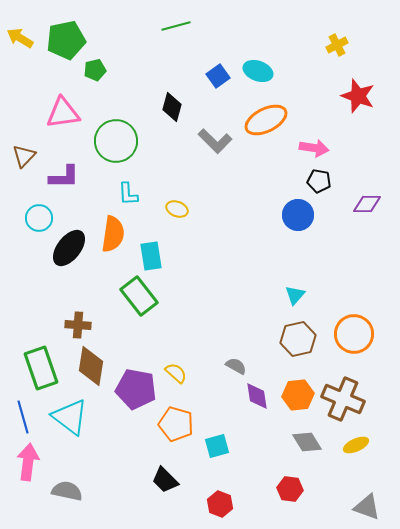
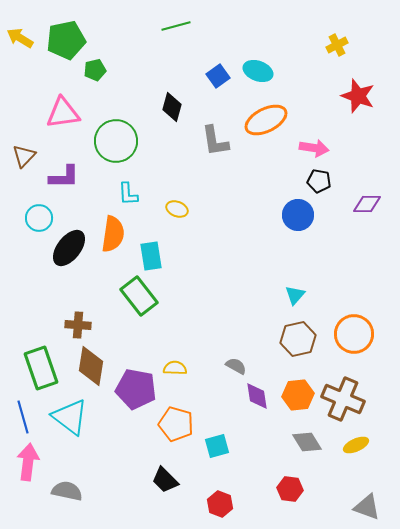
gray L-shape at (215, 141): rotated 36 degrees clockwise
yellow semicircle at (176, 373): moved 1 px left, 5 px up; rotated 40 degrees counterclockwise
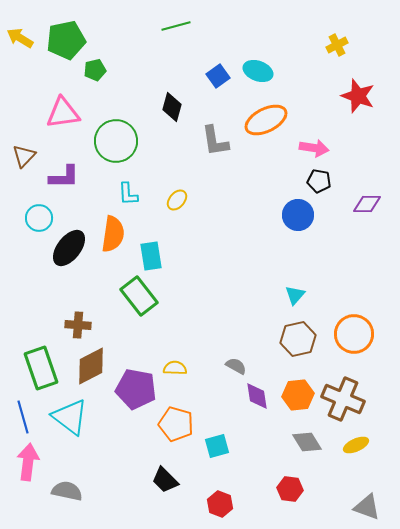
yellow ellipse at (177, 209): moved 9 px up; rotated 70 degrees counterclockwise
brown diamond at (91, 366): rotated 54 degrees clockwise
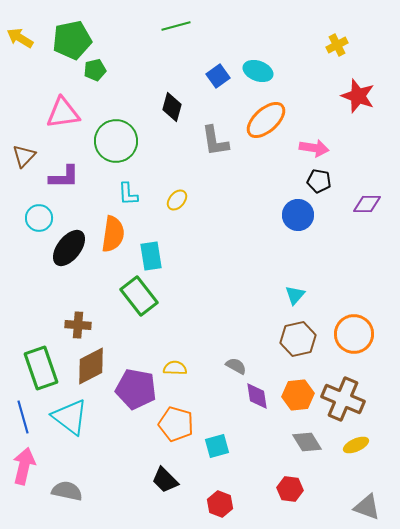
green pentagon at (66, 40): moved 6 px right
orange ellipse at (266, 120): rotated 15 degrees counterclockwise
pink arrow at (28, 462): moved 4 px left, 4 px down; rotated 6 degrees clockwise
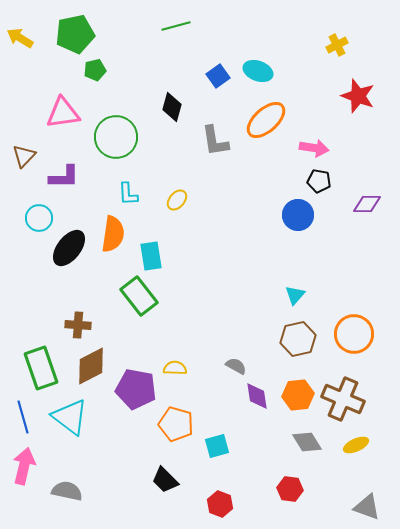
green pentagon at (72, 40): moved 3 px right, 6 px up
green circle at (116, 141): moved 4 px up
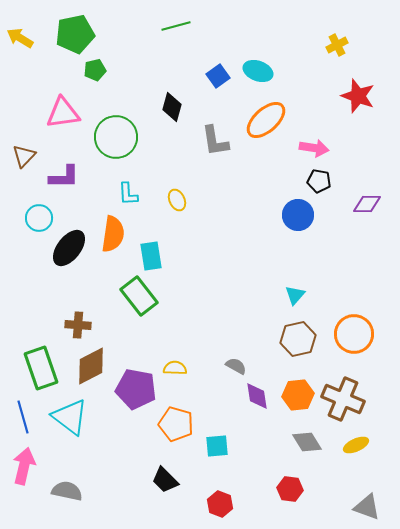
yellow ellipse at (177, 200): rotated 65 degrees counterclockwise
cyan square at (217, 446): rotated 10 degrees clockwise
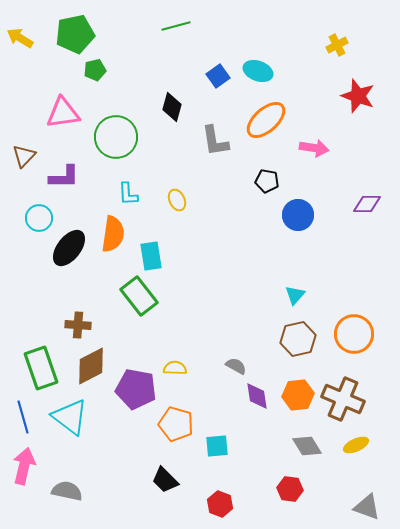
black pentagon at (319, 181): moved 52 px left
gray diamond at (307, 442): moved 4 px down
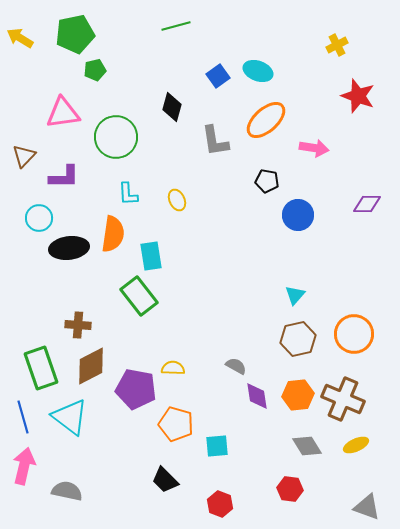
black ellipse at (69, 248): rotated 45 degrees clockwise
yellow semicircle at (175, 368): moved 2 px left
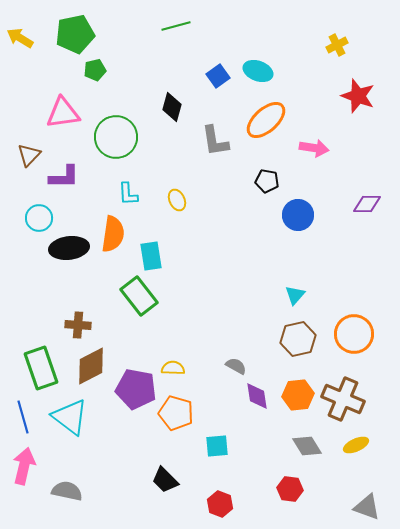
brown triangle at (24, 156): moved 5 px right, 1 px up
orange pentagon at (176, 424): moved 11 px up
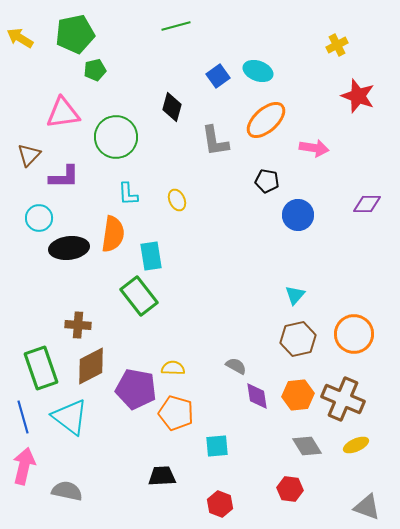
black trapezoid at (165, 480): moved 3 px left, 4 px up; rotated 132 degrees clockwise
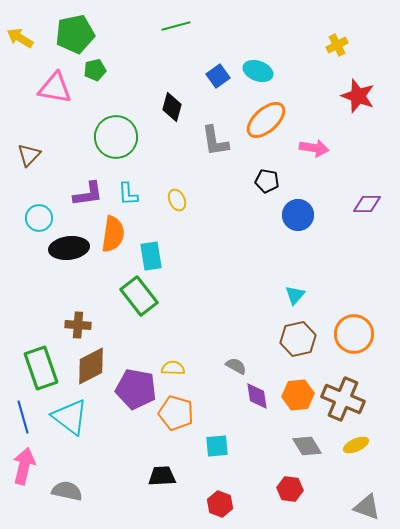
pink triangle at (63, 113): moved 8 px left, 25 px up; rotated 18 degrees clockwise
purple L-shape at (64, 177): moved 24 px right, 17 px down; rotated 8 degrees counterclockwise
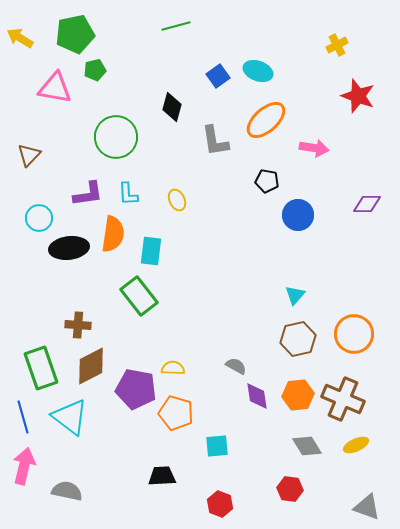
cyan rectangle at (151, 256): moved 5 px up; rotated 16 degrees clockwise
